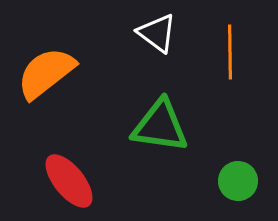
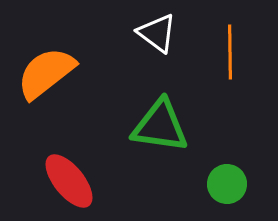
green circle: moved 11 px left, 3 px down
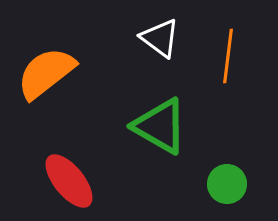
white triangle: moved 3 px right, 5 px down
orange line: moved 2 px left, 4 px down; rotated 8 degrees clockwise
green triangle: rotated 22 degrees clockwise
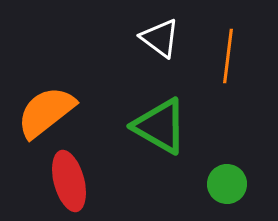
orange semicircle: moved 39 px down
red ellipse: rotated 24 degrees clockwise
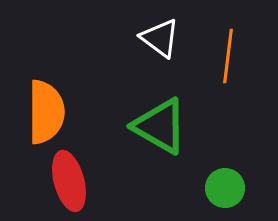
orange semicircle: rotated 128 degrees clockwise
green circle: moved 2 px left, 4 px down
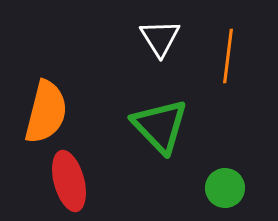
white triangle: rotated 21 degrees clockwise
orange semicircle: rotated 14 degrees clockwise
green triangle: rotated 16 degrees clockwise
